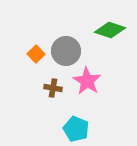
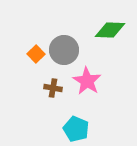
green diamond: rotated 16 degrees counterclockwise
gray circle: moved 2 px left, 1 px up
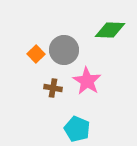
cyan pentagon: moved 1 px right
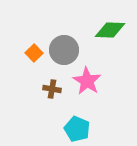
orange square: moved 2 px left, 1 px up
brown cross: moved 1 px left, 1 px down
